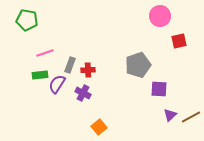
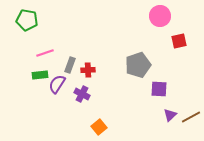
purple cross: moved 1 px left, 1 px down
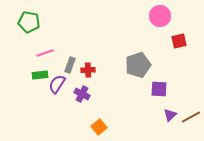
green pentagon: moved 2 px right, 2 px down
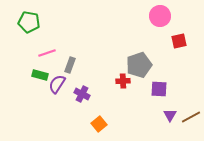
pink line: moved 2 px right
gray pentagon: moved 1 px right
red cross: moved 35 px right, 11 px down
green rectangle: rotated 21 degrees clockwise
purple triangle: rotated 16 degrees counterclockwise
orange square: moved 3 px up
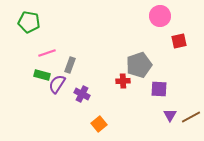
green rectangle: moved 2 px right
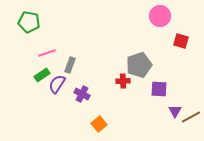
red square: moved 2 px right; rotated 28 degrees clockwise
green rectangle: rotated 49 degrees counterclockwise
purple triangle: moved 5 px right, 4 px up
